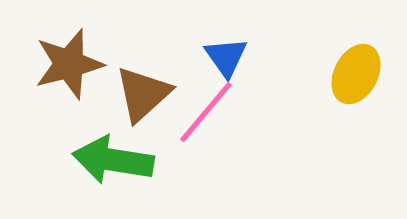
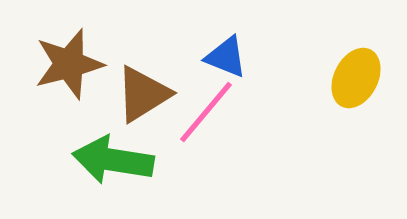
blue triangle: rotated 33 degrees counterclockwise
yellow ellipse: moved 4 px down
brown triangle: rotated 10 degrees clockwise
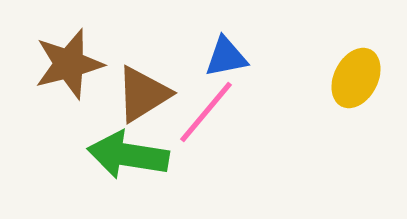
blue triangle: rotated 33 degrees counterclockwise
green arrow: moved 15 px right, 5 px up
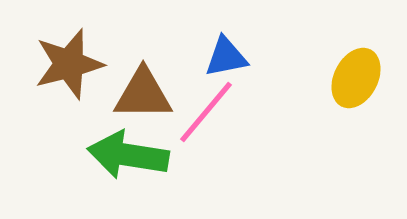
brown triangle: rotated 32 degrees clockwise
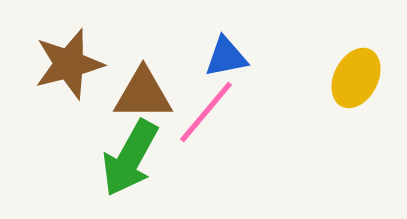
green arrow: moved 2 px right, 3 px down; rotated 70 degrees counterclockwise
